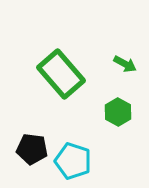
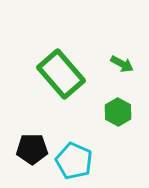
green arrow: moved 3 px left
black pentagon: rotated 8 degrees counterclockwise
cyan pentagon: moved 1 px right; rotated 6 degrees clockwise
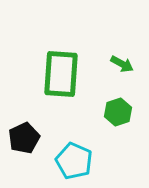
green rectangle: rotated 45 degrees clockwise
green hexagon: rotated 12 degrees clockwise
black pentagon: moved 8 px left, 11 px up; rotated 24 degrees counterclockwise
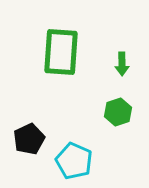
green arrow: rotated 60 degrees clockwise
green rectangle: moved 22 px up
black pentagon: moved 5 px right, 1 px down
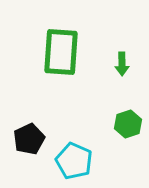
green hexagon: moved 10 px right, 12 px down
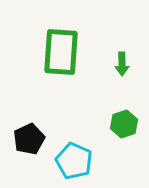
green hexagon: moved 4 px left
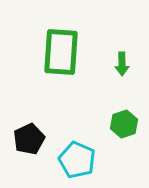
cyan pentagon: moved 3 px right, 1 px up
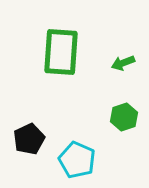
green arrow: moved 1 px right, 1 px up; rotated 70 degrees clockwise
green hexagon: moved 7 px up
